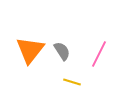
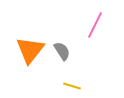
pink line: moved 4 px left, 29 px up
yellow line: moved 4 px down
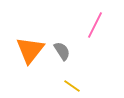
yellow line: rotated 18 degrees clockwise
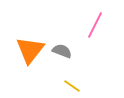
gray semicircle: rotated 36 degrees counterclockwise
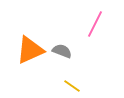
pink line: moved 1 px up
orange triangle: rotated 28 degrees clockwise
